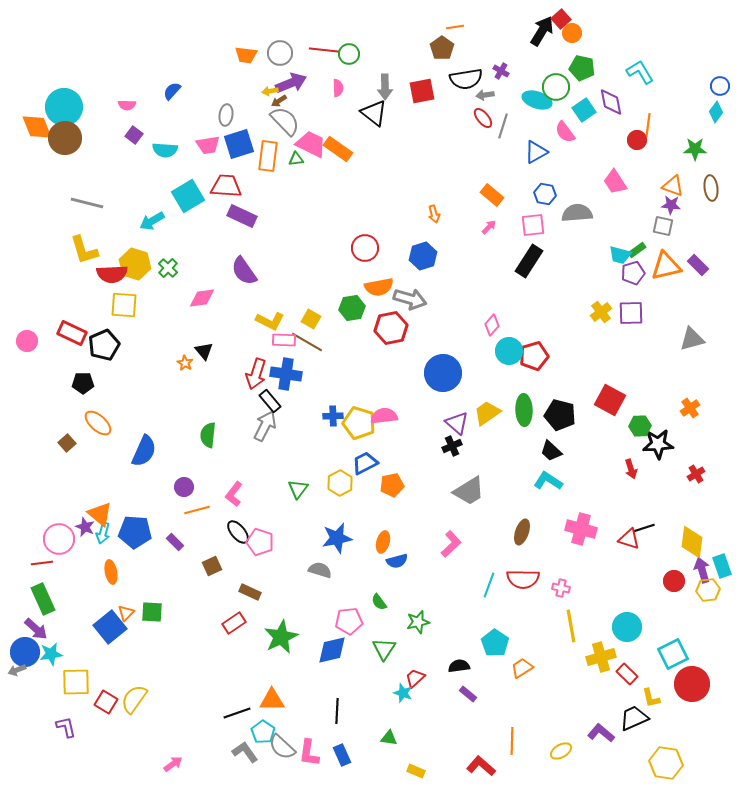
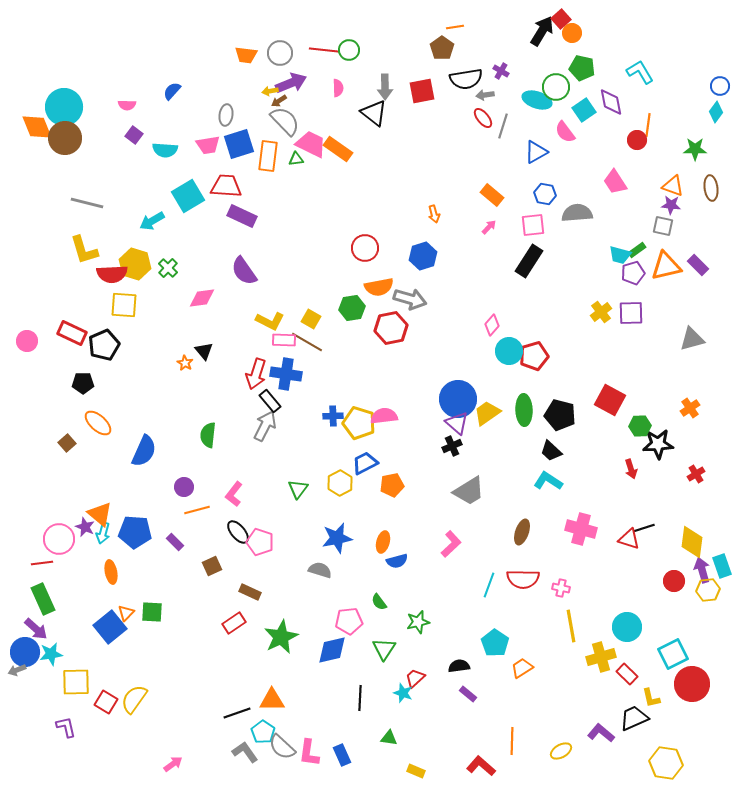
green circle at (349, 54): moved 4 px up
blue circle at (443, 373): moved 15 px right, 26 px down
black line at (337, 711): moved 23 px right, 13 px up
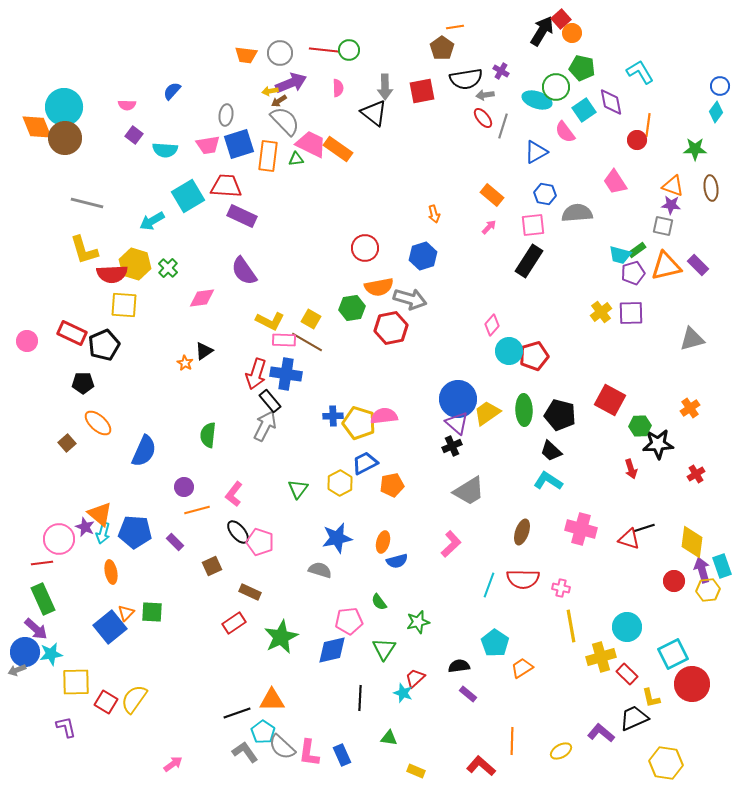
black triangle at (204, 351): rotated 36 degrees clockwise
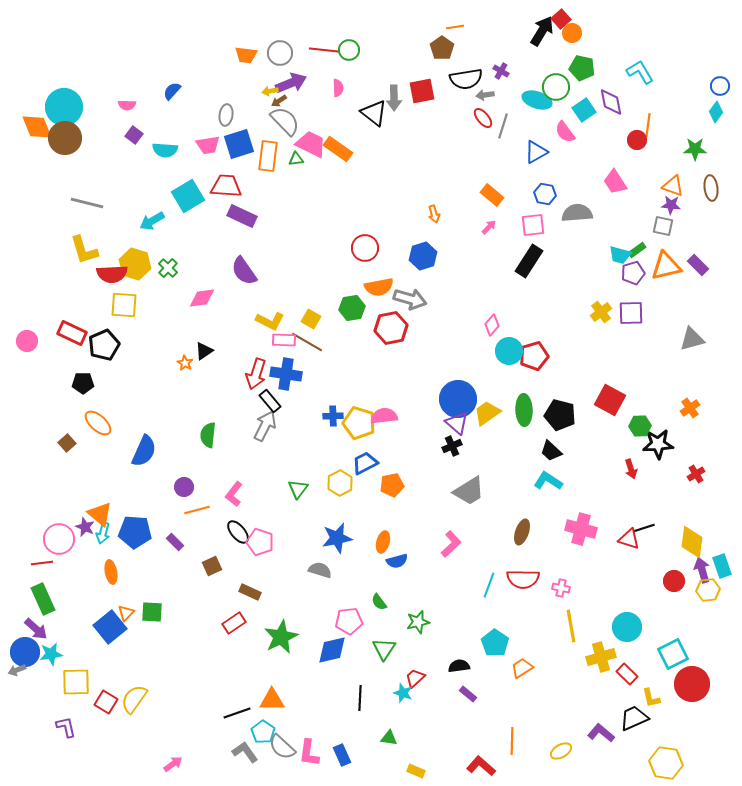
gray arrow at (385, 87): moved 9 px right, 11 px down
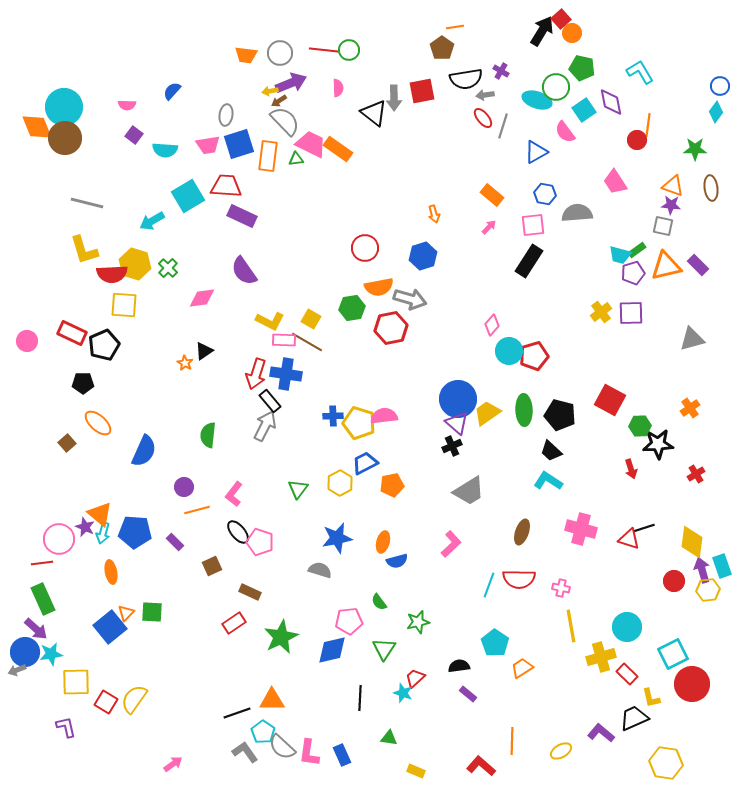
red semicircle at (523, 579): moved 4 px left
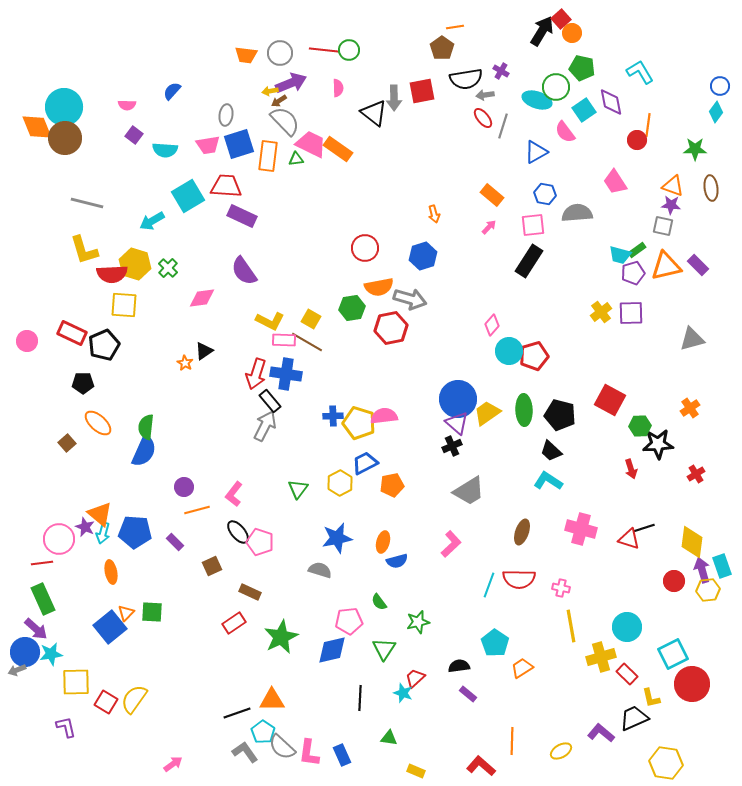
green semicircle at (208, 435): moved 62 px left, 8 px up
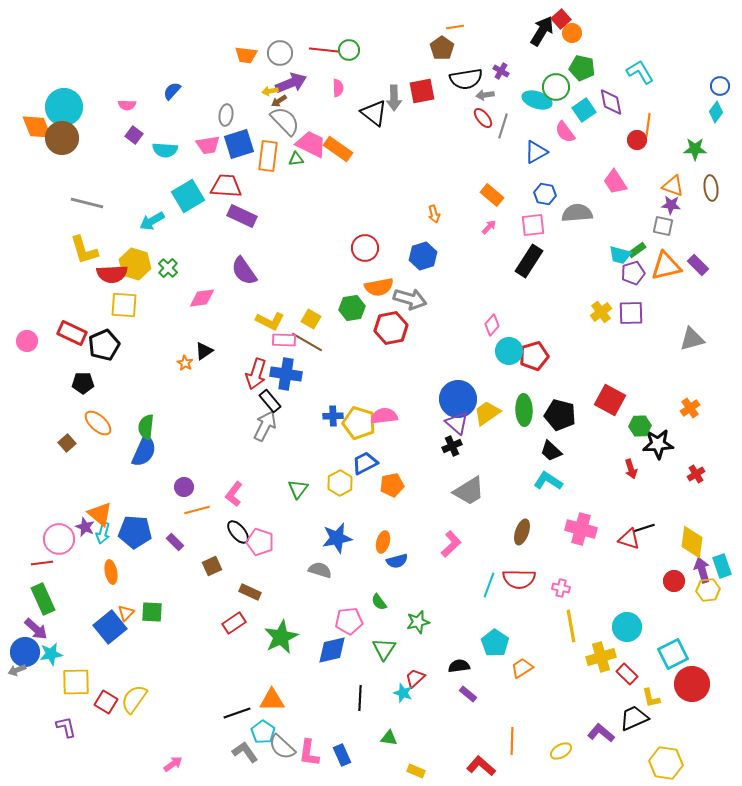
brown circle at (65, 138): moved 3 px left
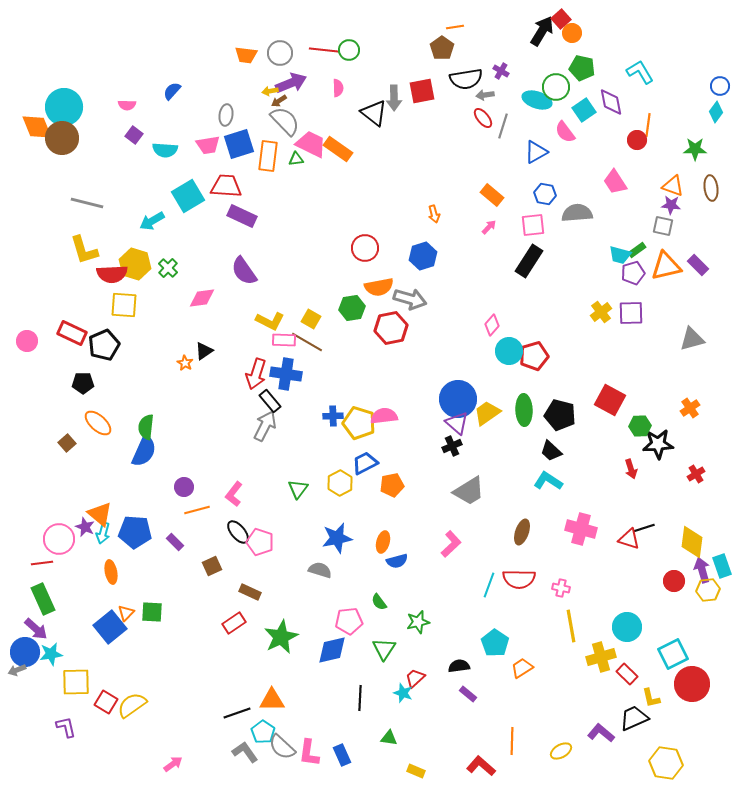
yellow semicircle at (134, 699): moved 2 px left, 6 px down; rotated 20 degrees clockwise
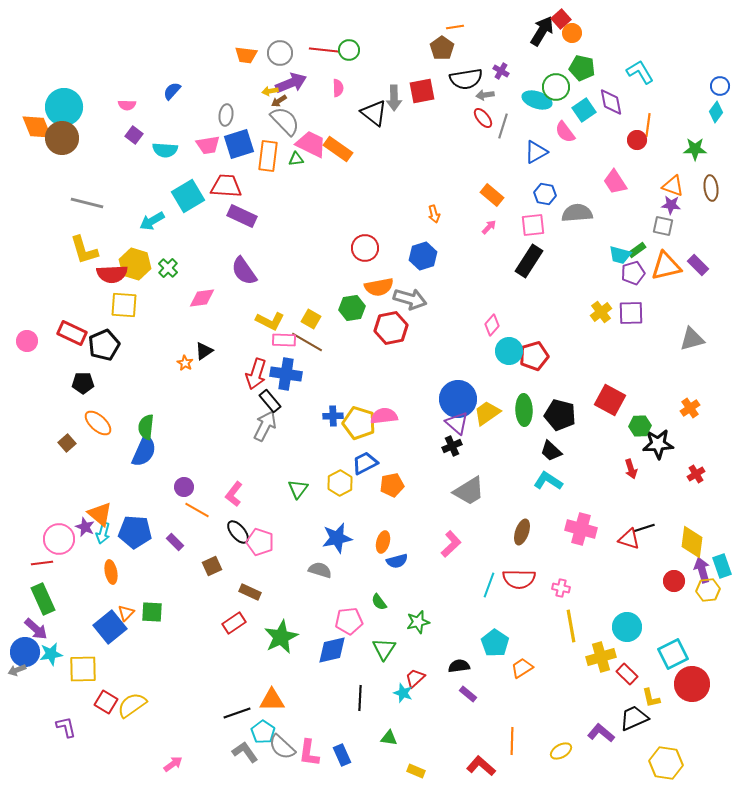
orange line at (197, 510): rotated 45 degrees clockwise
yellow square at (76, 682): moved 7 px right, 13 px up
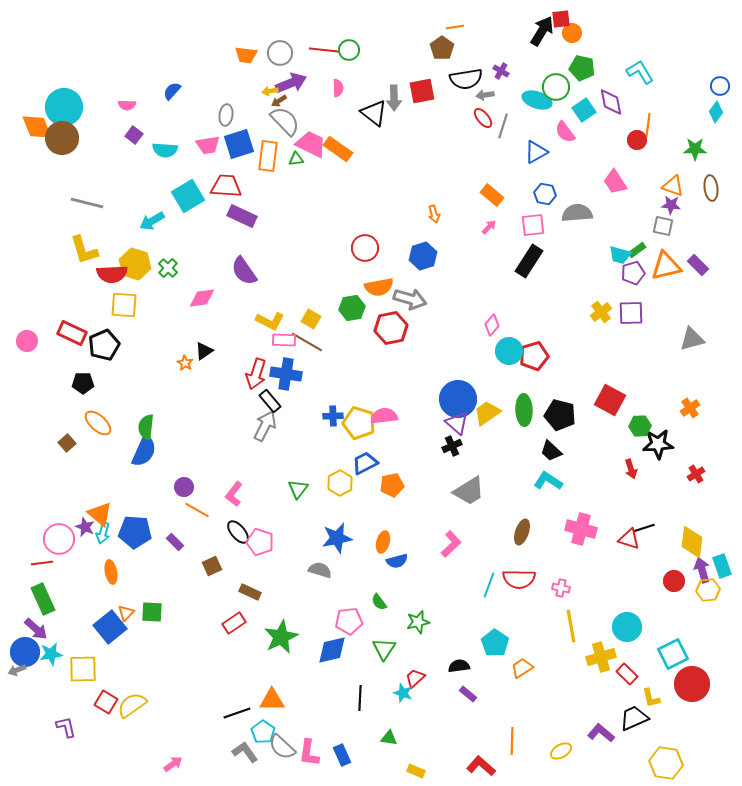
red square at (561, 19): rotated 36 degrees clockwise
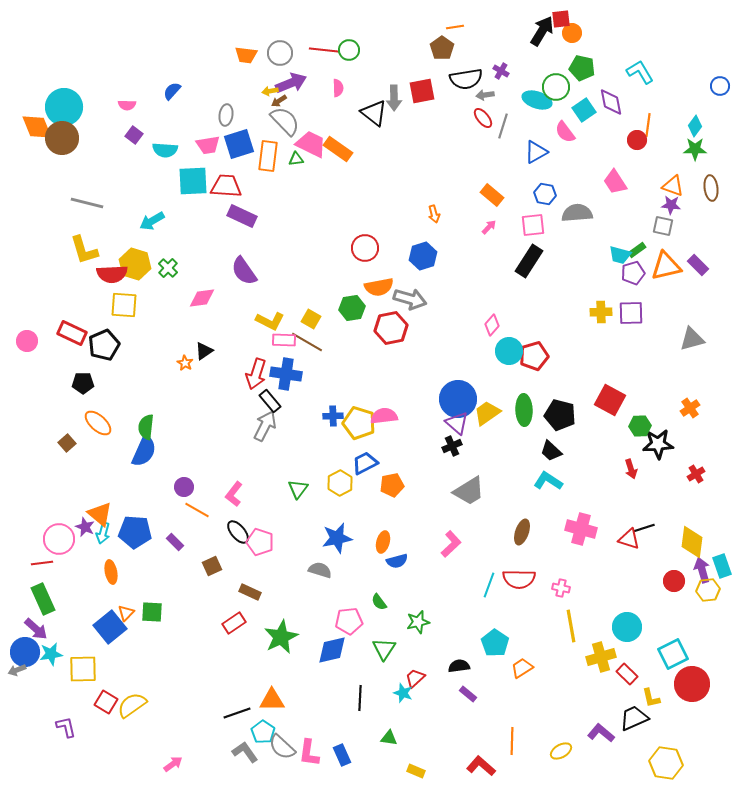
cyan diamond at (716, 112): moved 21 px left, 14 px down
cyan square at (188, 196): moved 5 px right, 15 px up; rotated 28 degrees clockwise
yellow cross at (601, 312): rotated 35 degrees clockwise
